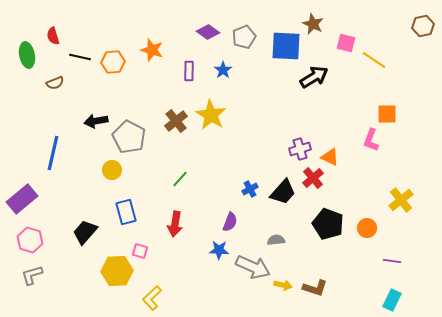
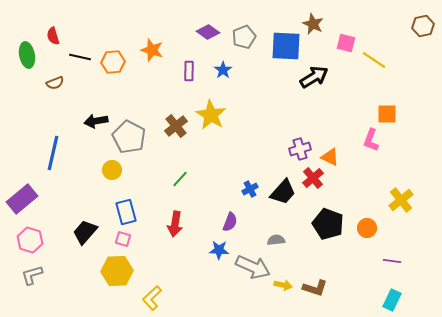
brown cross at (176, 121): moved 5 px down
pink square at (140, 251): moved 17 px left, 12 px up
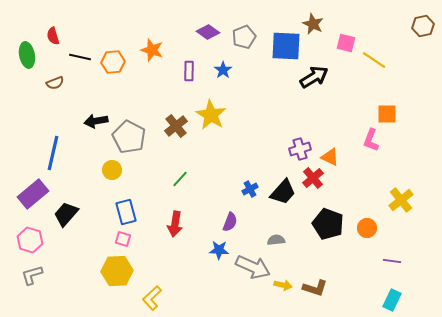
purple rectangle at (22, 199): moved 11 px right, 5 px up
black trapezoid at (85, 232): moved 19 px left, 18 px up
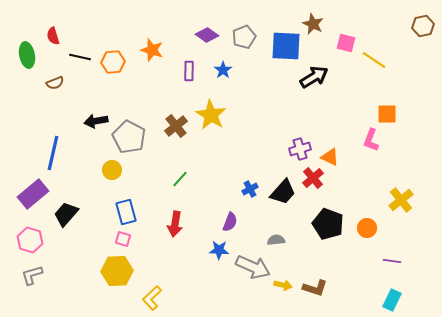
purple diamond at (208, 32): moved 1 px left, 3 px down
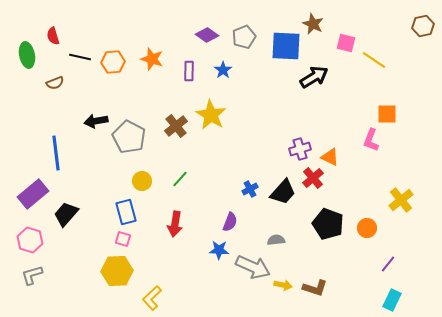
orange star at (152, 50): moved 9 px down
blue line at (53, 153): moved 3 px right; rotated 20 degrees counterclockwise
yellow circle at (112, 170): moved 30 px right, 11 px down
purple line at (392, 261): moved 4 px left, 3 px down; rotated 60 degrees counterclockwise
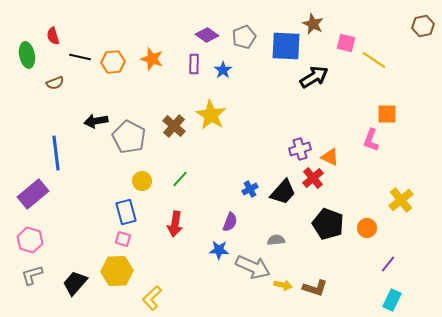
purple rectangle at (189, 71): moved 5 px right, 7 px up
brown cross at (176, 126): moved 2 px left; rotated 10 degrees counterclockwise
black trapezoid at (66, 214): moved 9 px right, 69 px down
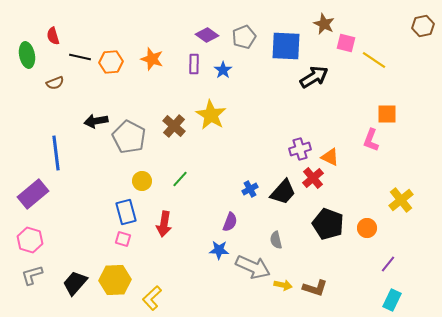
brown star at (313, 24): moved 11 px right
orange hexagon at (113, 62): moved 2 px left
red arrow at (175, 224): moved 11 px left
gray semicircle at (276, 240): rotated 96 degrees counterclockwise
yellow hexagon at (117, 271): moved 2 px left, 9 px down
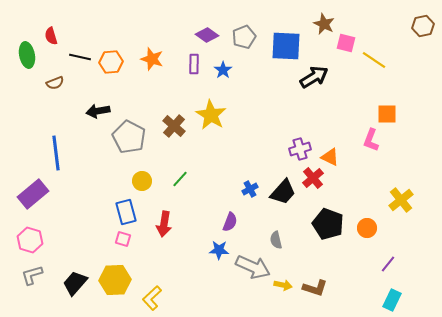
red semicircle at (53, 36): moved 2 px left
black arrow at (96, 121): moved 2 px right, 10 px up
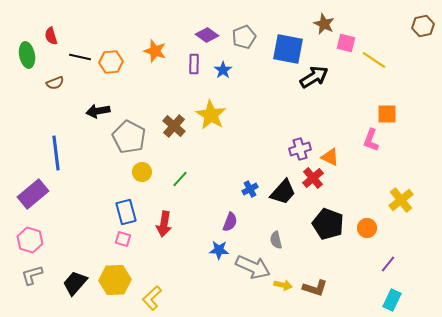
blue square at (286, 46): moved 2 px right, 3 px down; rotated 8 degrees clockwise
orange star at (152, 59): moved 3 px right, 8 px up
yellow circle at (142, 181): moved 9 px up
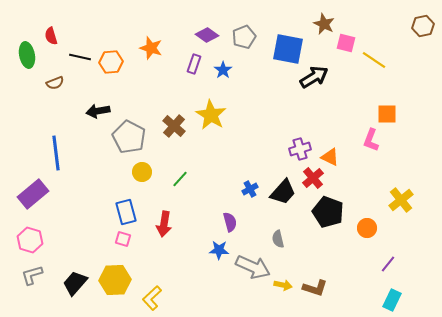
orange star at (155, 51): moved 4 px left, 3 px up
purple rectangle at (194, 64): rotated 18 degrees clockwise
purple semicircle at (230, 222): rotated 36 degrees counterclockwise
black pentagon at (328, 224): moved 12 px up
gray semicircle at (276, 240): moved 2 px right, 1 px up
